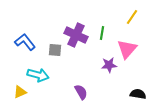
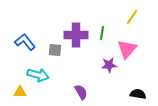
purple cross: rotated 25 degrees counterclockwise
yellow triangle: rotated 24 degrees clockwise
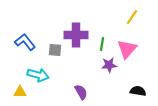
green line: moved 11 px down
black semicircle: moved 3 px up
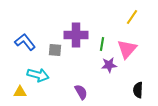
black semicircle: moved 1 px up; rotated 98 degrees counterclockwise
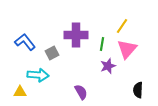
yellow line: moved 10 px left, 9 px down
gray square: moved 3 px left, 3 px down; rotated 32 degrees counterclockwise
purple star: moved 1 px left, 1 px down; rotated 14 degrees counterclockwise
cyan arrow: rotated 10 degrees counterclockwise
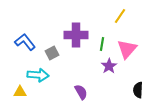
yellow line: moved 2 px left, 10 px up
purple star: moved 1 px right; rotated 14 degrees counterclockwise
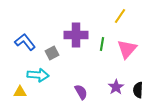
purple star: moved 7 px right, 21 px down
